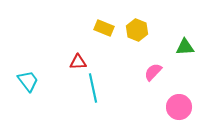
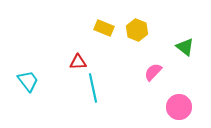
green triangle: rotated 42 degrees clockwise
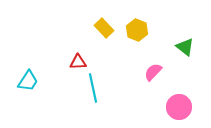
yellow rectangle: rotated 24 degrees clockwise
cyan trapezoid: rotated 70 degrees clockwise
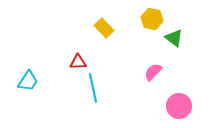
yellow hexagon: moved 15 px right, 11 px up; rotated 10 degrees counterclockwise
green triangle: moved 11 px left, 9 px up
pink circle: moved 1 px up
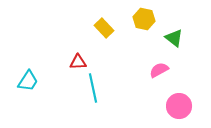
yellow hexagon: moved 8 px left
pink semicircle: moved 6 px right, 2 px up; rotated 18 degrees clockwise
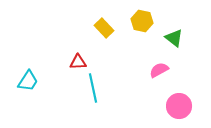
yellow hexagon: moved 2 px left, 2 px down
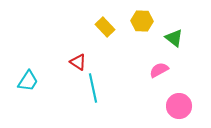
yellow hexagon: rotated 10 degrees counterclockwise
yellow rectangle: moved 1 px right, 1 px up
red triangle: rotated 36 degrees clockwise
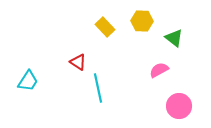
cyan line: moved 5 px right
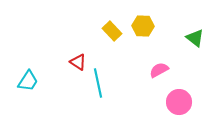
yellow hexagon: moved 1 px right, 5 px down
yellow rectangle: moved 7 px right, 4 px down
green triangle: moved 21 px right
cyan line: moved 5 px up
pink circle: moved 4 px up
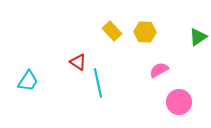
yellow hexagon: moved 2 px right, 6 px down
green triangle: moved 3 px right, 1 px up; rotated 48 degrees clockwise
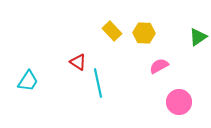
yellow hexagon: moved 1 px left, 1 px down
pink semicircle: moved 4 px up
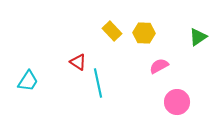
pink circle: moved 2 px left
